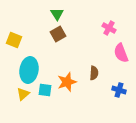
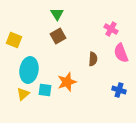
pink cross: moved 2 px right, 1 px down
brown square: moved 2 px down
brown semicircle: moved 1 px left, 14 px up
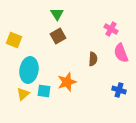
cyan square: moved 1 px left, 1 px down
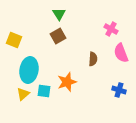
green triangle: moved 2 px right
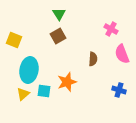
pink semicircle: moved 1 px right, 1 px down
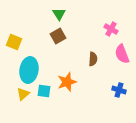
yellow square: moved 2 px down
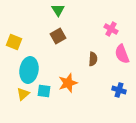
green triangle: moved 1 px left, 4 px up
orange star: moved 1 px right, 1 px down
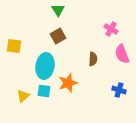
yellow square: moved 4 px down; rotated 14 degrees counterclockwise
cyan ellipse: moved 16 px right, 4 px up
yellow triangle: moved 2 px down
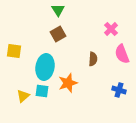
pink cross: rotated 16 degrees clockwise
brown square: moved 2 px up
yellow square: moved 5 px down
cyan ellipse: moved 1 px down
cyan square: moved 2 px left
